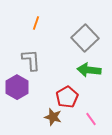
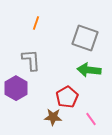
gray square: rotated 28 degrees counterclockwise
purple hexagon: moved 1 px left, 1 px down
brown star: rotated 12 degrees counterclockwise
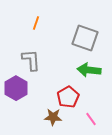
red pentagon: moved 1 px right
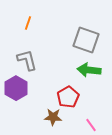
orange line: moved 8 px left
gray square: moved 1 px right, 2 px down
gray L-shape: moved 4 px left; rotated 10 degrees counterclockwise
pink line: moved 6 px down
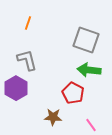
red pentagon: moved 5 px right, 4 px up; rotated 15 degrees counterclockwise
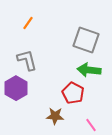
orange line: rotated 16 degrees clockwise
brown star: moved 2 px right, 1 px up
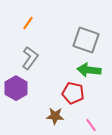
gray L-shape: moved 3 px right, 2 px up; rotated 50 degrees clockwise
red pentagon: rotated 15 degrees counterclockwise
